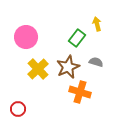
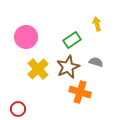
green rectangle: moved 5 px left, 2 px down; rotated 18 degrees clockwise
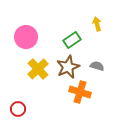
gray semicircle: moved 1 px right, 4 px down
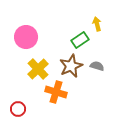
green rectangle: moved 8 px right
brown star: moved 3 px right, 1 px up
orange cross: moved 24 px left
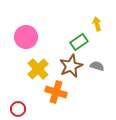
green rectangle: moved 1 px left, 2 px down
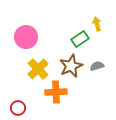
green rectangle: moved 1 px right, 3 px up
gray semicircle: rotated 32 degrees counterclockwise
orange cross: rotated 20 degrees counterclockwise
red circle: moved 1 px up
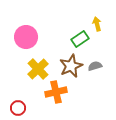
gray semicircle: moved 2 px left
orange cross: rotated 10 degrees counterclockwise
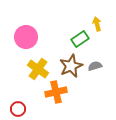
yellow cross: rotated 10 degrees counterclockwise
red circle: moved 1 px down
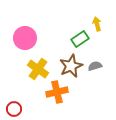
pink circle: moved 1 px left, 1 px down
orange cross: moved 1 px right
red circle: moved 4 px left
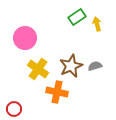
green rectangle: moved 3 px left, 22 px up
orange cross: rotated 25 degrees clockwise
